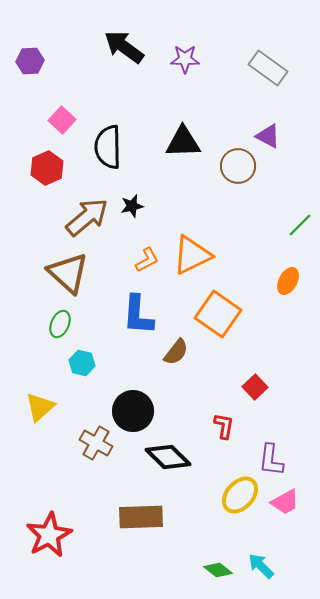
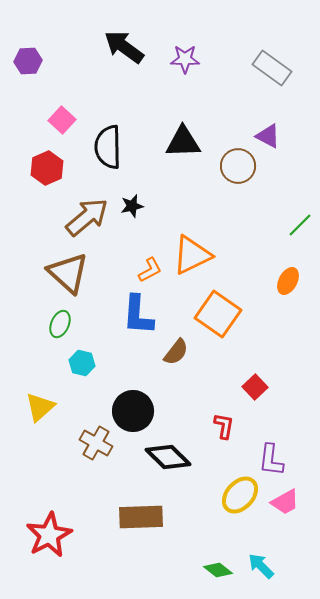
purple hexagon: moved 2 px left
gray rectangle: moved 4 px right
orange L-shape: moved 3 px right, 10 px down
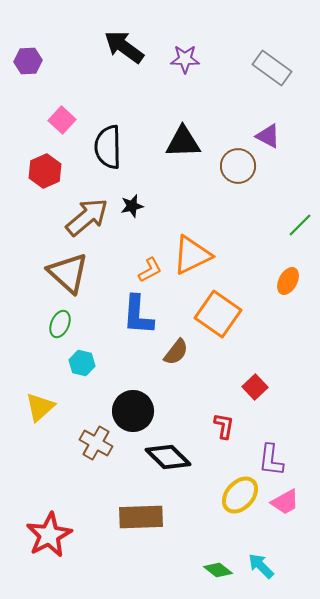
red hexagon: moved 2 px left, 3 px down
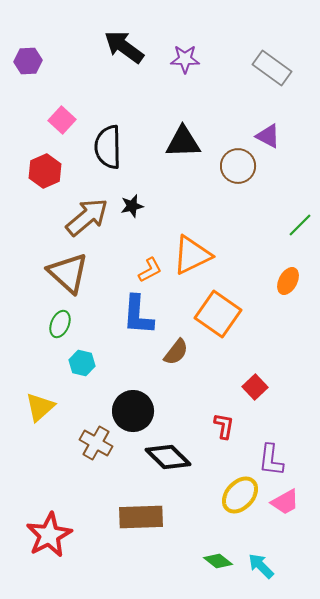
green diamond: moved 9 px up
